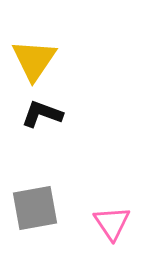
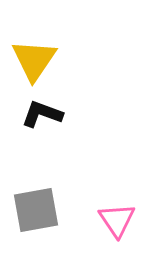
gray square: moved 1 px right, 2 px down
pink triangle: moved 5 px right, 3 px up
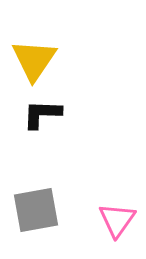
black L-shape: rotated 18 degrees counterclockwise
pink triangle: rotated 9 degrees clockwise
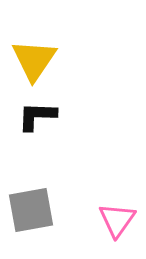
black L-shape: moved 5 px left, 2 px down
gray square: moved 5 px left
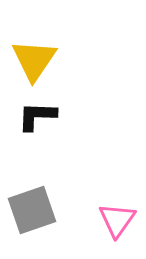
gray square: moved 1 px right; rotated 9 degrees counterclockwise
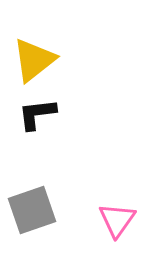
yellow triangle: rotated 18 degrees clockwise
black L-shape: moved 2 px up; rotated 9 degrees counterclockwise
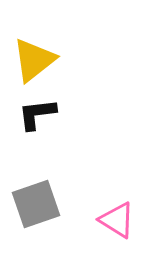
gray square: moved 4 px right, 6 px up
pink triangle: rotated 33 degrees counterclockwise
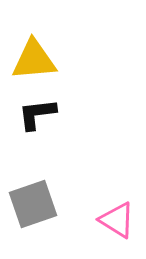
yellow triangle: rotated 33 degrees clockwise
gray square: moved 3 px left
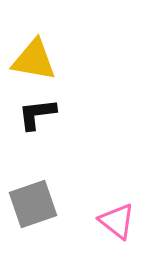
yellow triangle: rotated 15 degrees clockwise
pink triangle: moved 1 px down; rotated 6 degrees clockwise
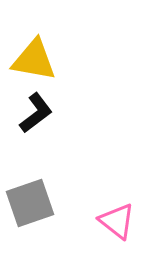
black L-shape: moved 1 px left, 1 px up; rotated 150 degrees clockwise
gray square: moved 3 px left, 1 px up
